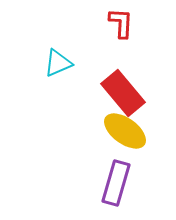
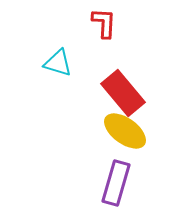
red L-shape: moved 17 px left
cyan triangle: rotated 40 degrees clockwise
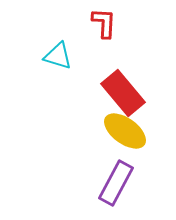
cyan triangle: moved 7 px up
purple rectangle: rotated 12 degrees clockwise
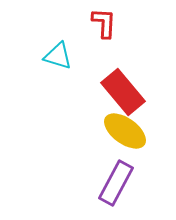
red rectangle: moved 1 px up
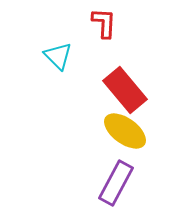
cyan triangle: rotated 28 degrees clockwise
red rectangle: moved 2 px right, 2 px up
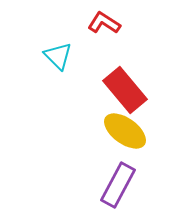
red L-shape: rotated 60 degrees counterclockwise
purple rectangle: moved 2 px right, 2 px down
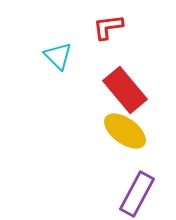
red L-shape: moved 4 px right, 4 px down; rotated 40 degrees counterclockwise
purple rectangle: moved 19 px right, 9 px down
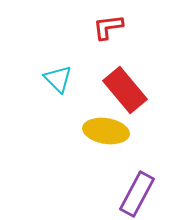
cyan triangle: moved 23 px down
yellow ellipse: moved 19 px left; rotated 27 degrees counterclockwise
